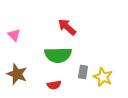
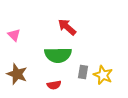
yellow star: moved 2 px up
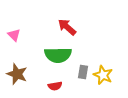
red semicircle: moved 1 px right, 1 px down
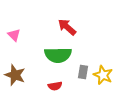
brown star: moved 2 px left, 1 px down
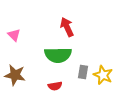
red arrow: rotated 24 degrees clockwise
brown star: rotated 10 degrees counterclockwise
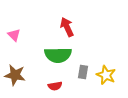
yellow star: moved 3 px right
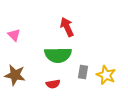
red semicircle: moved 2 px left, 2 px up
